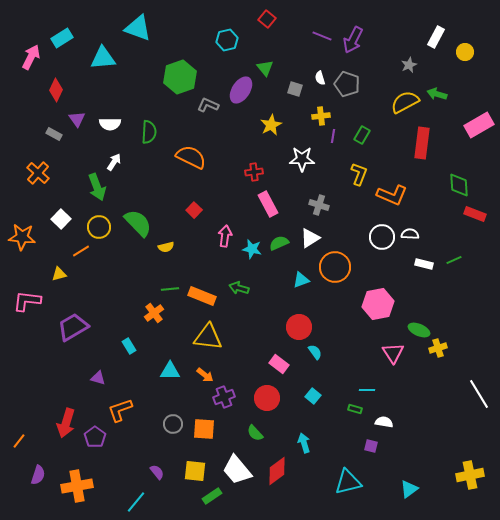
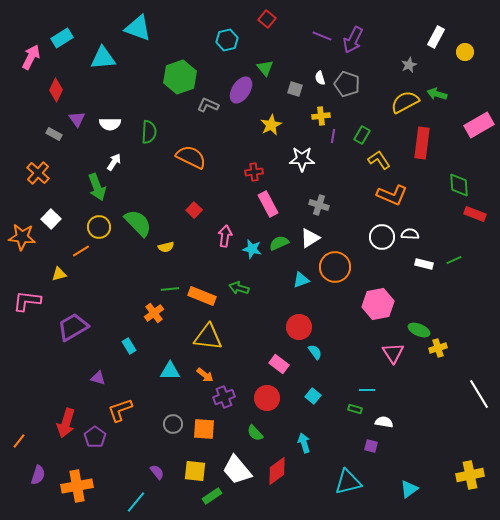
yellow L-shape at (359, 174): moved 20 px right, 14 px up; rotated 55 degrees counterclockwise
white square at (61, 219): moved 10 px left
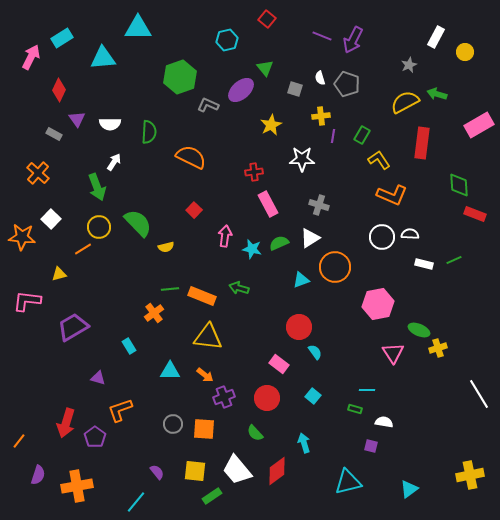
cyan triangle at (138, 28): rotated 20 degrees counterclockwise
red diamond at (56, 90): moved 3 px right
purple ellipse at (241, 90): rotated 16 degrees clockwise
orange line at (81, 251): moved 2 px right, 2 px up
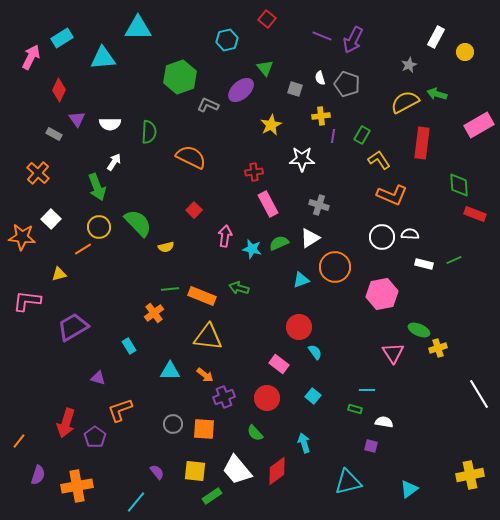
pink hexagon at (378, 304): moved 4 px right, 10 px up
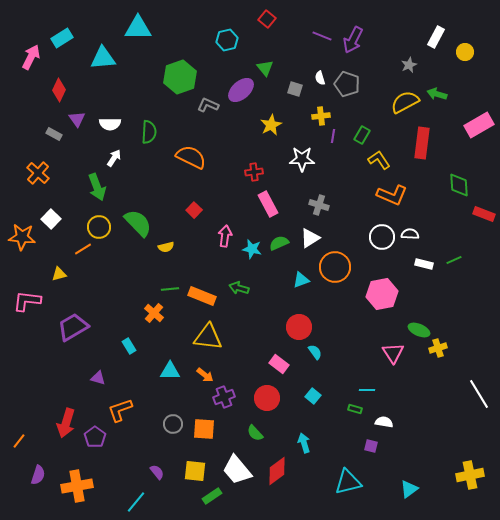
white arrow at (114, 162): moved 4 px up
red rectangle at (475, 214): moved 9 px right
orange cross at (154, 313): rotated 12 degrees counterclockwise
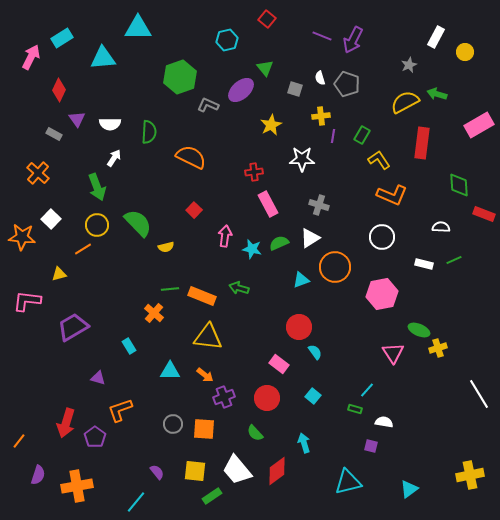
yellow circle at (99, 227): moved 2 px left, 2 px up
white semicircle at (410, 234): moved 31 px right, 7 px up
cyan line at (367, 390): rotated 49 degrees counterclockwise
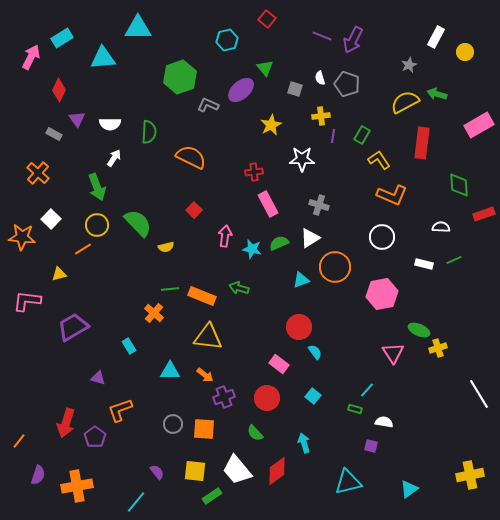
red rectangle at (484, 214): rotated 40 degrees counterclockwise
